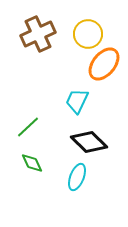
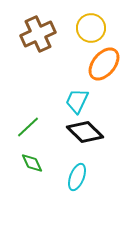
yellow circle: moved 3 px right, 6 px up
black diamond: moved 4 px left, 10 px up
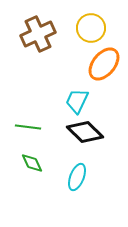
green line: rotated 50 degrees clockwise
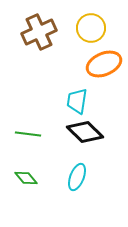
brown cross: moved 1 px right, 2 px up
orange ellipse: rotated 28 degrees clockwise
cyan trapezoid: rotated 16 degrees counterclockwise
green line: moved 7 px down
green diamond: moved 6 px left, 15 px down; rotated 15 degrees counterclockwise
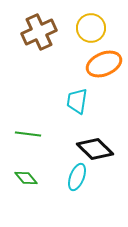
black diamond: moved 10 px right, 17 px down
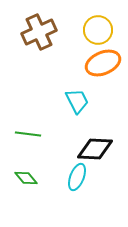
yellow circle: moved 7 px right, 2 px down
orange ellipse: moved 1 px left, 1 px up
cyan trapezoid: rotated 144 degrees clockwise
black diamond: rotated 42 degrees counterclockwise
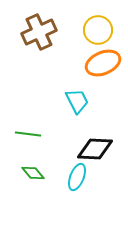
green diamond: moved 7 px right, 5 px up
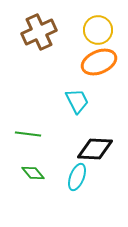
orange ellipse: moved 4 px left, 1 px up
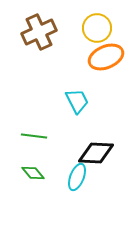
yellow circle: moved 1 px left, 2 px up
orange ellipse: moved 7 px right, 5 px up
green line: moved 6 px right, 2 px down
black diamond: moved 1 px right, 4 px down
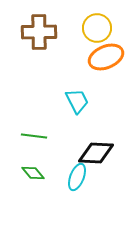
brown cross: rotated 24 degrees clockwise
